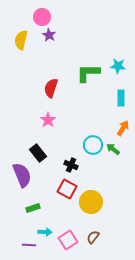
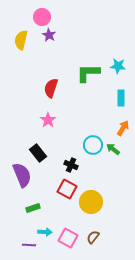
pink square: moved 2 px up; rotated 30 degrees counterclockwise
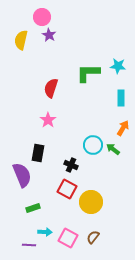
black rectangle: rotated 48 degrees clockwise
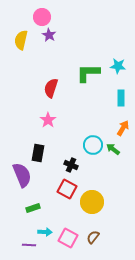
yellow circle: moved 1 px right
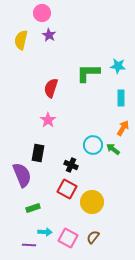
pink circle: moved 4 px up
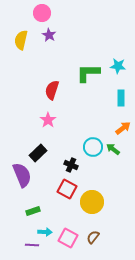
red semicircle: moved 1 px right, 2 px down
orange arrow: rotated 21 degrees clockwise
cyan circle: moved 2 px down
black rectangle: rotated 36 degrees clockwise
green rectangle: moved 3 px down
purple line: moved 3 px right
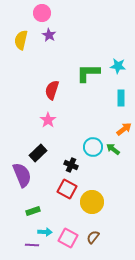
orange arrow: moved 1 px right, 1 px down
